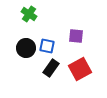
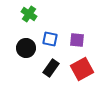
purple square: moved 1 px right, 4 px down
blue square: moved 3 px right, 7 px up
red square: moved 2 px right
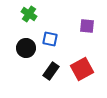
purple square: moved 10 px right, 14 px up
black rectangle: moved 3 px down
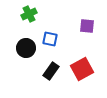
green cross: rotated 28 degrees clockwise
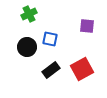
black circle: moved 1 px right, 1 px up
black rectangle: moved 1 px up; rotated 18 degrees clockwise
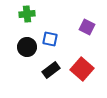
green cross: moved 2 px left; rotated 21 degrees clockwise
purple square: moved 1 px down; rotated 21 degrees clockwise
red square: rotated 20 degrees counterclockwise
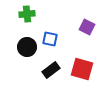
red square: rotated 25 degrees counterclockwise
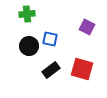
black circle: moved 2 px right, 1 px up
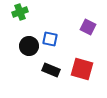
green cross: moved 7 px left, 2 px up; rotated 14 degrees counterclockwise
purple square: moved 1 px right
black rectangle: rotated 60 degrees clockwise
